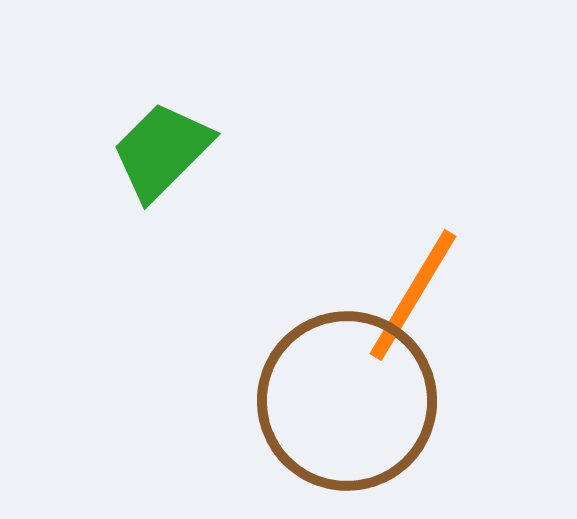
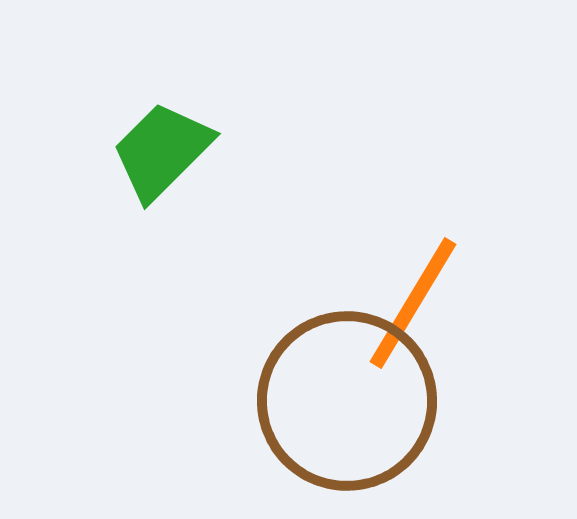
orange line: moved 8 px down
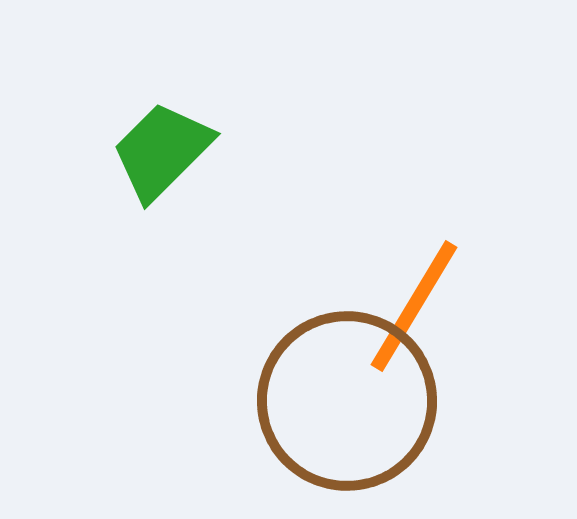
orange line: moved 1 px right, 3 px down
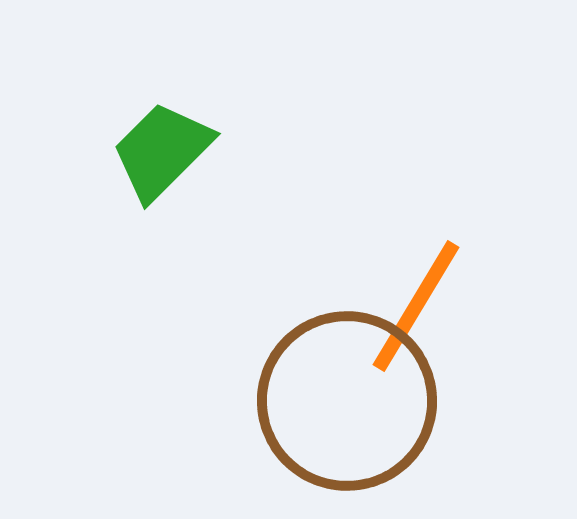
orange line: moved 2 px right
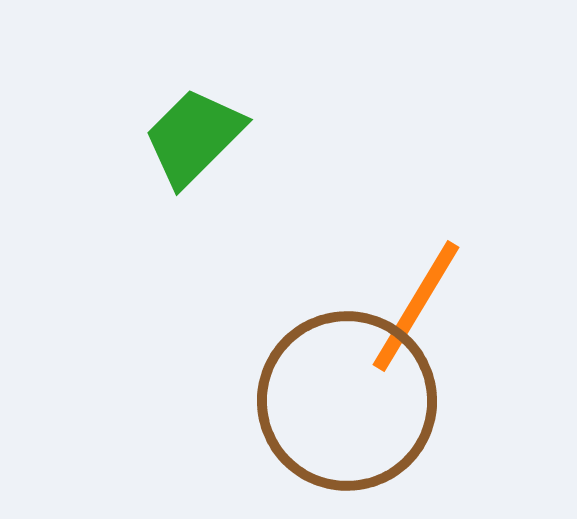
green trapezoid: moved 32 px right, 14 px up
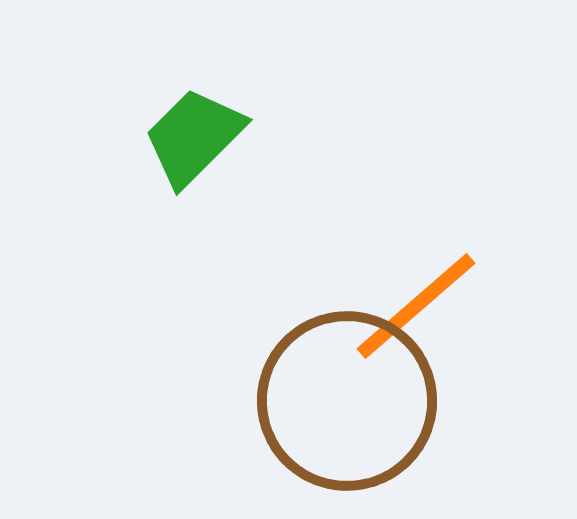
orange line: rotated 18 degrees clockwise
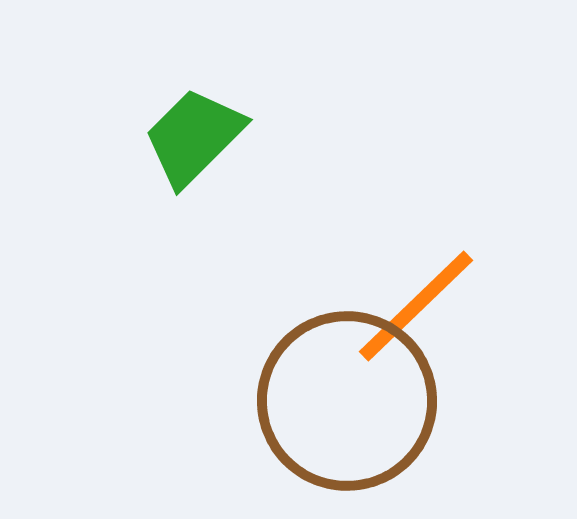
orange line: rotated 3 degrees counterclockwise
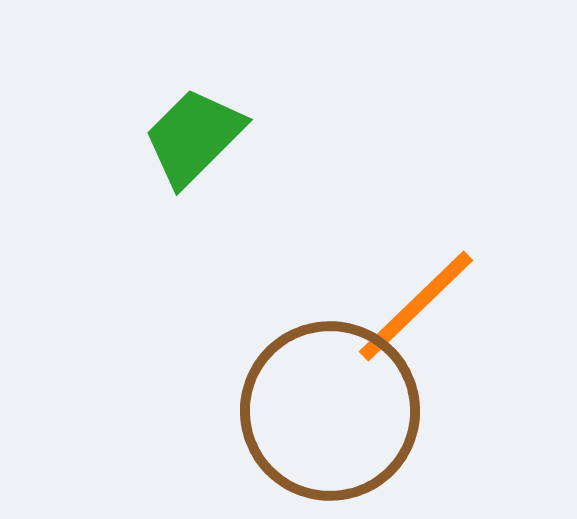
brown circle: moved 17 px left, 10 px down
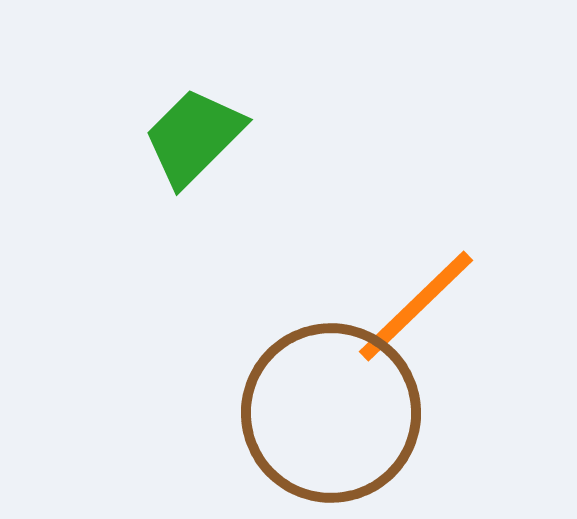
brown circle: moved 1 px right, 2 px down
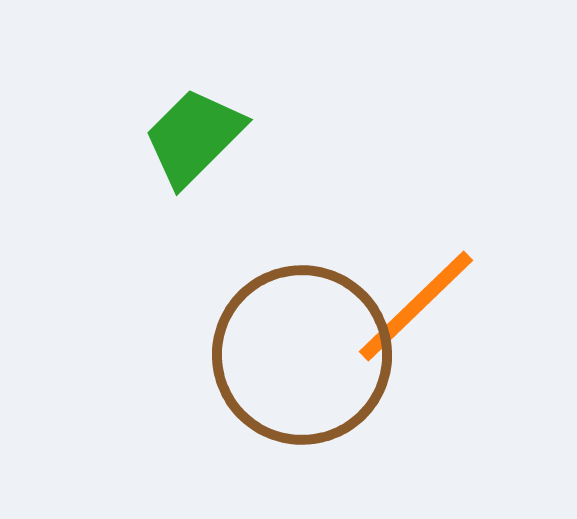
brown circle: moved 29 px left, 58 px up
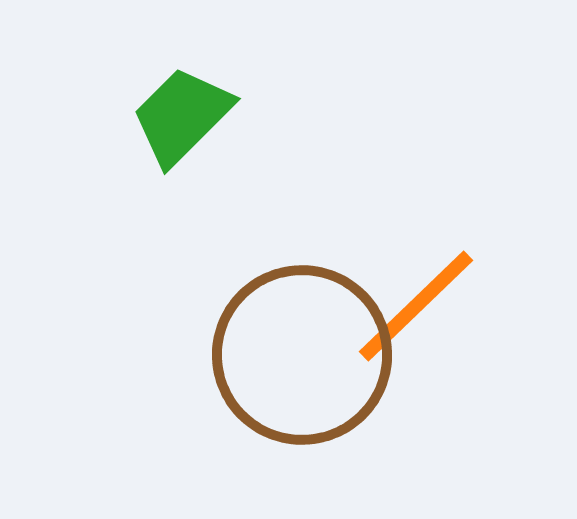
green trapezoid: moved 12 px left, 21 px up
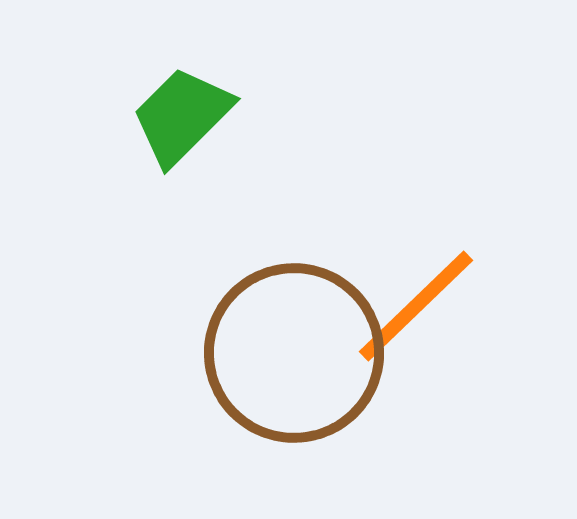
brown circle: moved 8 px left, 2 px up
